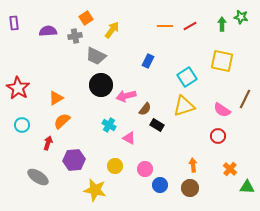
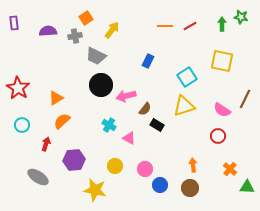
red arrow: moved 2 px left, 1 px down
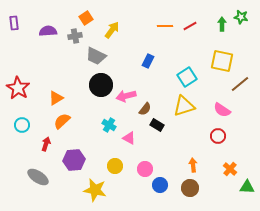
brown line: moved 5 px left, 15 px up; rotated 24 degrees clockwise
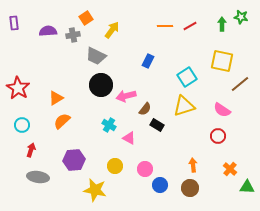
gray cross: moved 2 px left, 1 px up
red arrow: moved 15 px left, 6 px down
gray ellipse: rotated 25 degrees counterclockwise
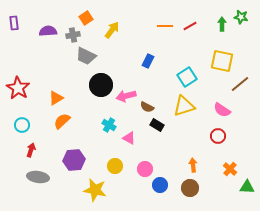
gray trapezoid: moved 10 px left
brown semicircle: moved 2 px right, 2 px up; rotated 80 degrees clockwise
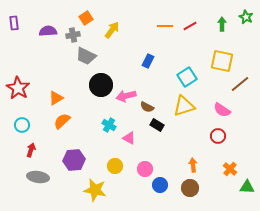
green star: moved 5 px right; rotated 16 degrees clockwise
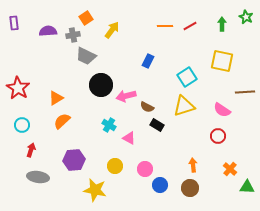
brown line: moved 5 px right, 8 px down; rotated 36 degrees clockwise
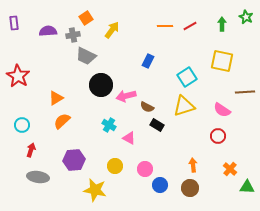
red star: moved 12 px up
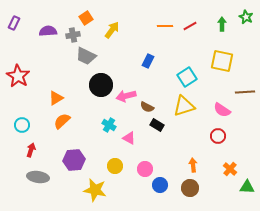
purple rectangle: rotated 32 degrees clockwise
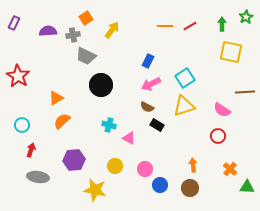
green star: rotated 16 degrees clockwise
yellow square: moved 9 px right, 9 px up
cyan square: moved 2 px left, 1 px down
pink arrow: moved 25 px right, 12 px up; rotated 12 degrees counterclockwise
cyan cross: rotated 16 degrees counterclockwise
